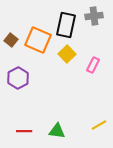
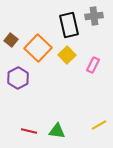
black rectangle: moved 3 px right; rotated 25 degrees counterclockwise
orange square: moved 8 px down; rotated 20 degrees clockwise
yellow square: moved 1 px down
red line: moved 5 px right; rotated 14 degrees clockwise
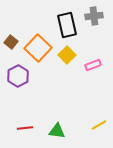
black rectangle: moved 2 px left
brown square: moved 2 px down
pink rectangle: rotated 42 degrees clockwise
purple hexagon: moved 2 px up
red line: moved 4 px left, 3 px up; rotated 21 degrees counterclockwise
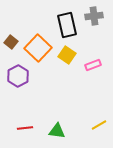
yellow square: rotated 12 degrees counterclockwise
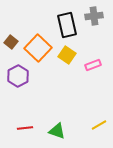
green triangle: rotated 12 degrees clockwise
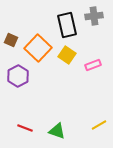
brown square: moved 2 px up; rotated 16 degrees counterclockwise
red line: rotated 28 degrees clockwise
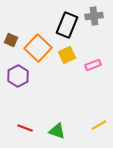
black rectangle: rotated 35 degrees clockwise
yellow square: rotated 30 degrees clockwise
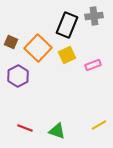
brown square: moved 2 px down
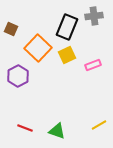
black rectangle: moved 2 px down
brown square: moved 13 px up
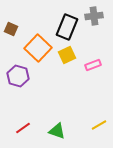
purple hexagon: rotated 15 degrees counterclockwise
red line: moved 2 px left; rotated 56 degrees counterclockwise
